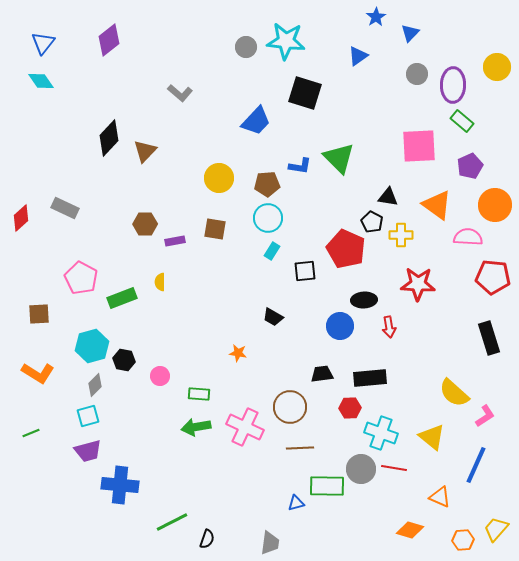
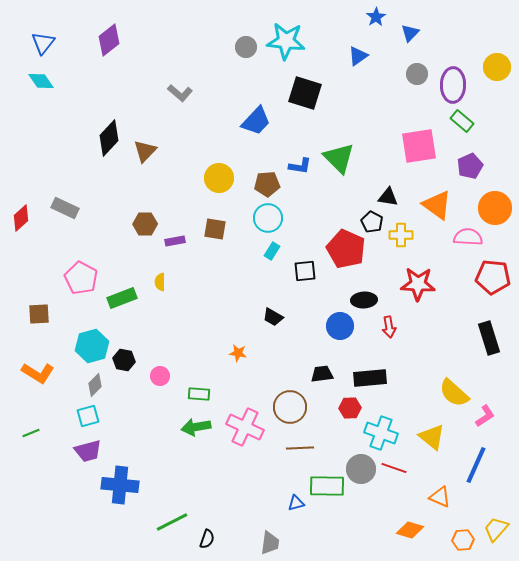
pink square at (419, 146): rotated 6 degrees counterclockwise
orange circle at (495, 205): moved 3 px down
red line at (394, 468): rotated 10 degrees clockwise
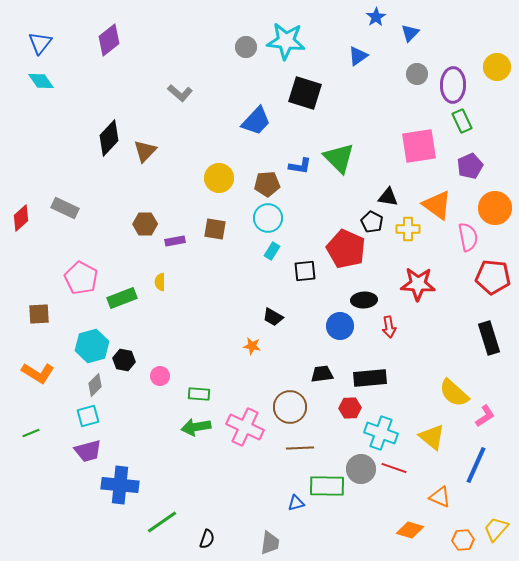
blue triangle at (43, 43): moved 3 px left
green rectangle at (462, 121): rotated 25 degrees clockwise
yellow cross at (401, 235): moved 7 px right, 6 px up
pink semicircle at (468, 237): rotated 76 degrees clockwise
orange star at (238, 353): moved 14 px right, 7 px up
green line at (172, 522): moved 10 px left; rotated 8 degrees counterclockwise
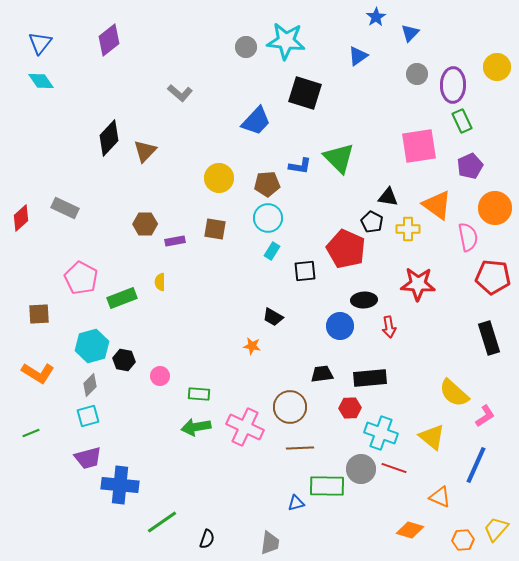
gray diamond at (95, 385): moved 5 px left
purple trapezoid at (88, 451): moved 7 px down
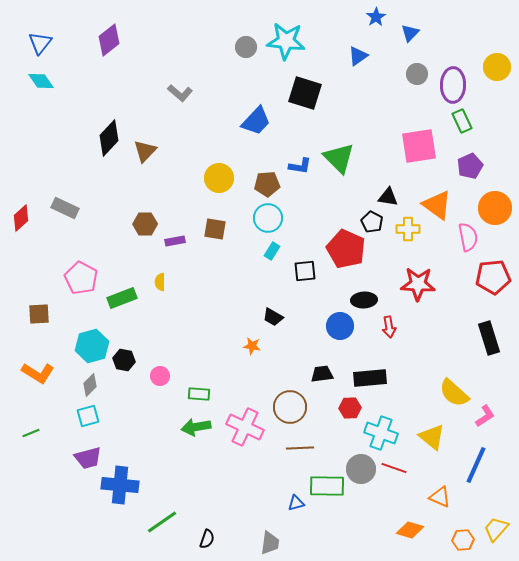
red pentagon at (493, 277): rotated 12 degrees counterclockwise
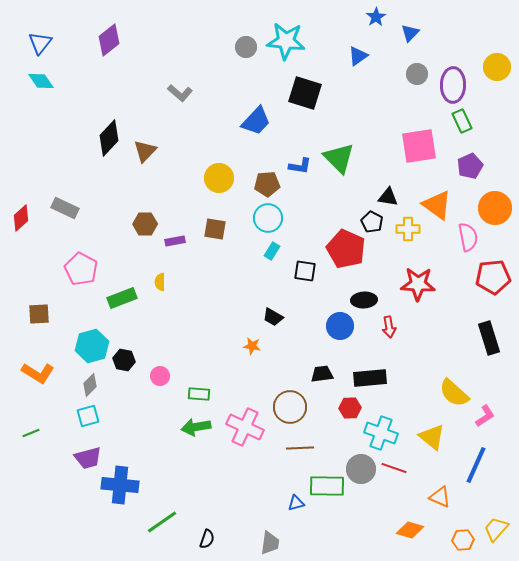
black square at (305, 271): rotated 15 degrees clockwise
pink pentagon at (81, 278): moved 9 px up
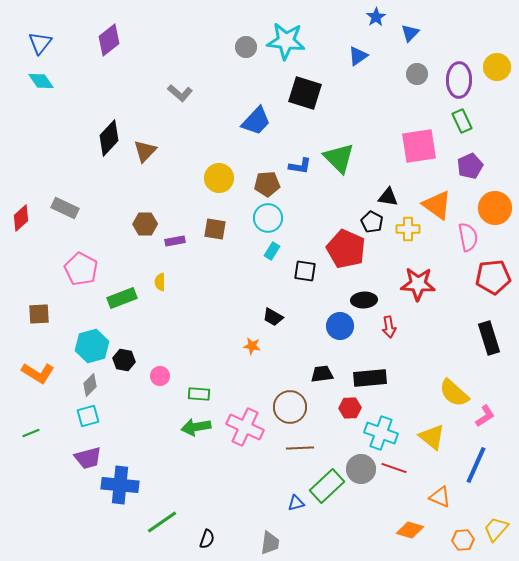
purple ellipse at (453, 85): moved 6 px right, 5 px up
green rectangle at (327, 486): rotated 44 degrees counterclockwise
